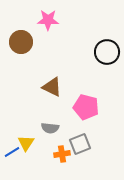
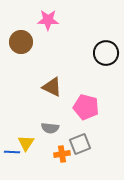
black circle: moved 1 px left, 1 px down
blue line: rotated 35 degrees clockwise
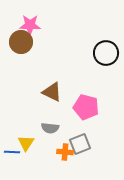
pink star: moved 18 px left, 5 px down
brown triangle: moved 5 px down
orange cross: moved 3 px right, 2 px up; rotated 14 degrees clockwise
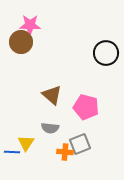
brown triangle: moved 3 px down; rotated 15 degrees clockwise
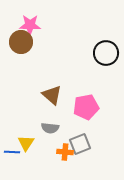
pink pentagon: rotated 25 degrees counterclockwise
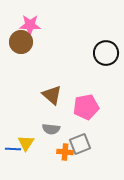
gray semicircle: moved 1 px right, 1 px down
blue line: moved 1 px right, 3 px up
